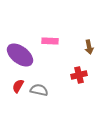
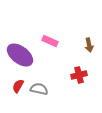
pink rectangle: rotated 21 degrees clockwise
brown arrow: moved 2 px up
gray semicircle: moved 1 px up
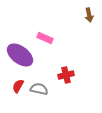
pink rectangle: moved 5 px left, 3 px up
brown arrow: moved 30 px up
red cross: moved 13 px left
